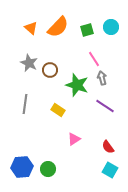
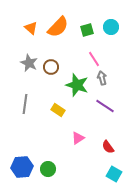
brown circle: moved 1 px right, 3 px up
pink triangle: moved 4 px right, 1 px up
cyan square: moved 4 px right, 4 px down
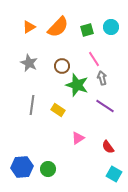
orange triangle: moved 2 px left, 1 px up; rotated 48 degrees clockwise
brown circle: moved 11 px right, 1 px up
gray line: moved 7 px right, 1 px down
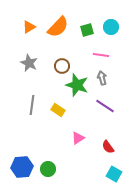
pink line: moved 7 px right, 4 px up; rotated 49 degrees counterclockwise
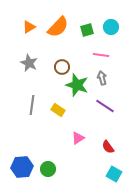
brown circle: moved 1 px down
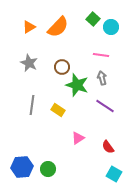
green square: moved 6 px right, 11 px up; rotated 32 degrees counterclockwise
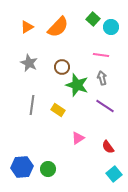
orange triangle: moved 2 px left
cyan square: rotated 21 degrees clockwise
